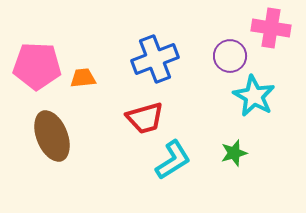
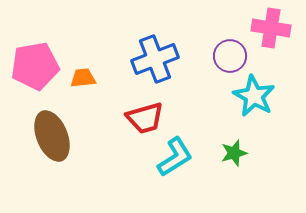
pink pentagon: moved 2 px left; rotated 12 degrees counterclockwise
cyan L-shape: moved 2 px right, 3 px up
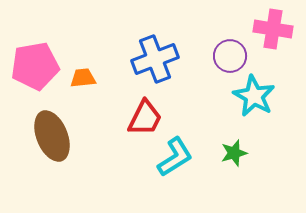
pink cross: moved 2 px right, 1 px down
red trapezoid: rotated 48 degrees counterclockwise
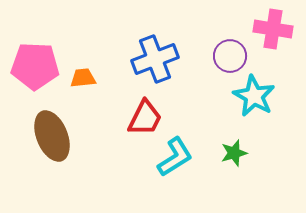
pink pentagon: rotated 12 degrees clockwise
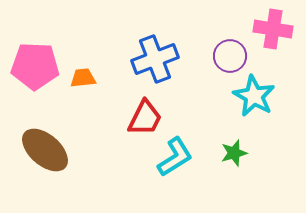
brown ellipse: moved 7 px left, 14 px down; rotated 27 degrees counterclockwise
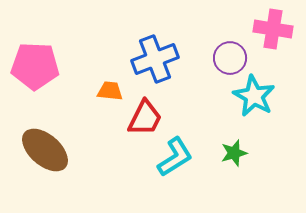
purple circle: moved 2 px down
orange trapezoid: moved 27 px right, 13 px down; rotated 12 degrees clockwise
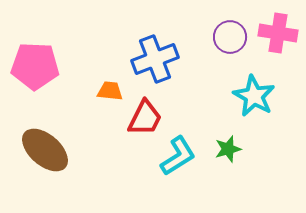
pink cross: moved 5 px right, 4 px down
purple circle: moved 21 px up
green star: moved 6 px left, 4 px up
cyan L-shape: moved 3 px right, 1 px up
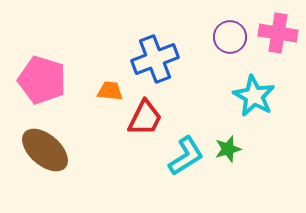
pink pentagon: moved 7 px right, 14 px down; rotated 15 degrees clockwise
cyan L-shape: moved 8 px right
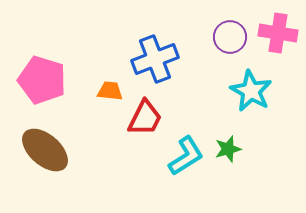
cyan star: moved 3 px left, 5 px up
